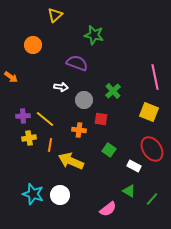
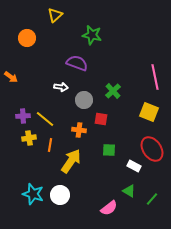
green star: moved 2 px left
orange circle: moved 6 px left, 7 px up
green square: rotated 32 degrees counterclockwise
yellow arrow: rotated 100 degrees clockwise
pink semicircle: moved 1 px right, 1 px up
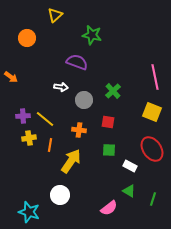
purple semicircle: moved 1 px up
yellow square: moved 3 px right
red square: moved 7 px right, 3 px down
white rectangle: moved 4 px left
cyan star: moved 4 px left, 18 px down
green line: moved 1 px right; rotated 24 degrees counterclockwise
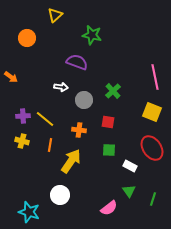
yellow cross: moved 7 px left, 3 px down; rotated 24 degrees clockwise
red ellipse: moved 1 px up
green triangle: rotated 24 degrees clockwise
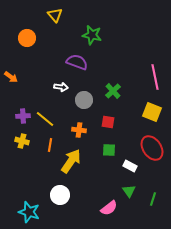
yellow triangle: rotated 28 degrees counterclockwise
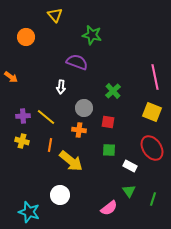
orange circle: moved 1 px left, 1 px up
white arrow: rotated 88 degrees clockwise
gray circle: moved 8 px down
yellow line: moved 1 px right, 2 px up
yellow arrow: rotated 95 degrees clockwise
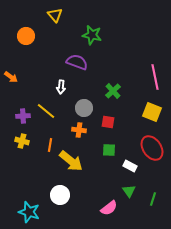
orange circle: moved 1 px up
yellow line: moved 6 px up
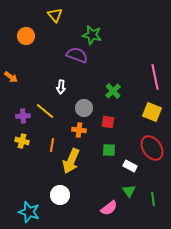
purple semicircle: moved 7 px up
yellow line: moved 1 px left
orange line: moved 2 px right
yellow arrow: rotated 75 degrees clockwise
green line: rotated 24 degrees counterclockwise
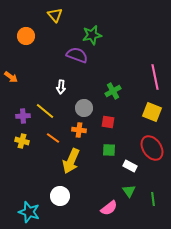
green star: rotated 24 degrees counterclockwise
green cross: rotated 14 degrees clockwise
orange line: moved 1 px right, 7 px up; rotated 64 degrees counterclockwise
white circle: moved 1 px down
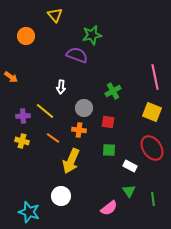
white circle: moved 1 px right
